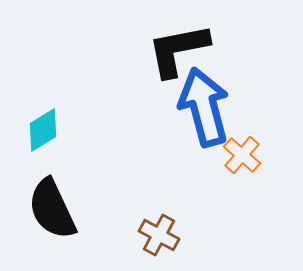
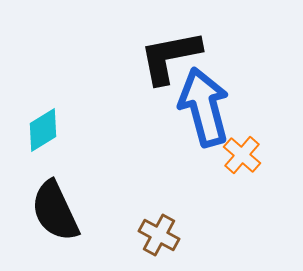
black L-shape: moved 8 px left, 7 px down
black semicircle: moved 3 px right, 2 px down
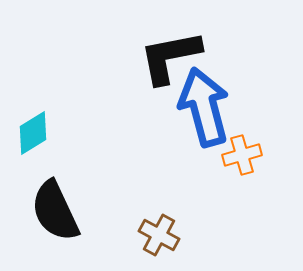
cyan diamond: moved 10 px left, 3 px down
orange cross: rotated 33 degrees clockwise
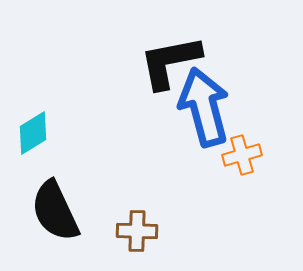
black L-shape: moved 5 px down
brown cross: moved 22 px left, 4 px up; rotated 27 degrees counterclockwise
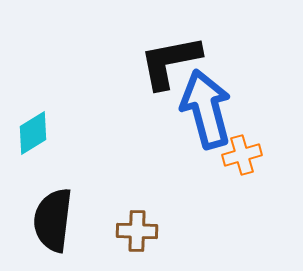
blue arrow: moved 2 px right, 2 px down
black semicircle: moved 2 px left, 9 px down; rotated 32 degrees clockwise
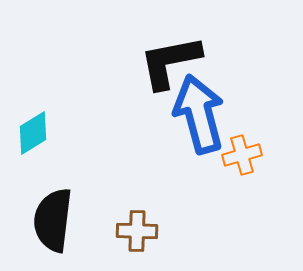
blue arrow: moved 7 px left, 5 px down
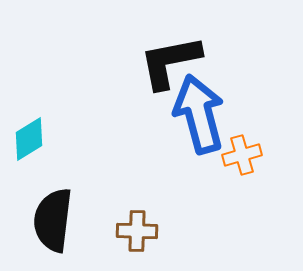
cyan diamond: moved 4 px left, 6 px down
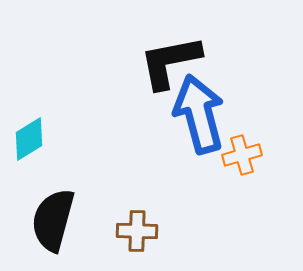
black semicircle: rotated 8 degrees clockwise
